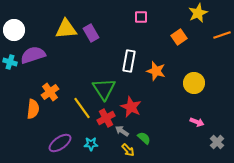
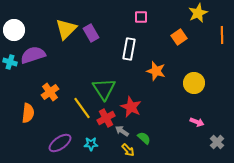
yellow triangle: rotated 40 degrees counterclockwise
orange line: rotated 72 degrees counterclockwise
white rectangle: moved 12 px up
orange semicircle: moved 5 px left, 4 px down
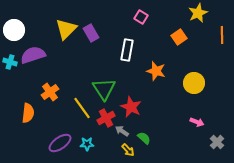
pink square: rotated 32 degrees clockwise
white rectangle: moved 2 px left, 1 px down
cyan star: moved 4 px left
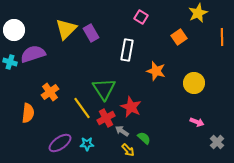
orange line: moved 2 px down
purple semicircle: moved 1 px up
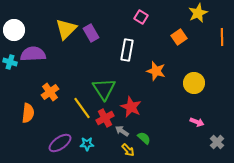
purple semicircle: rotated 15 degrees clockwise
red cross: moved 1 px left
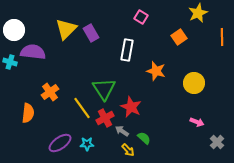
purple semicircle: moved 2 px up; rotated 10 degrees clockwise
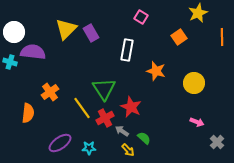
white circle: moved 2 px down
cyan star: moved 2 px right, 4 px down
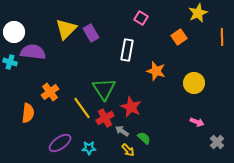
pink square: moved 1 px down
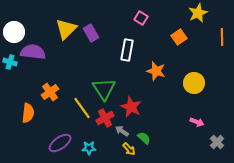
yellow arrow: moved 1 px right, 1 px up
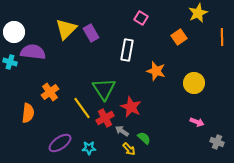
gray cross: rotated 24 degrees counterclockwise
